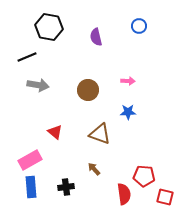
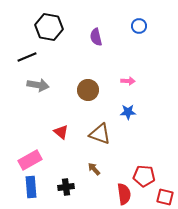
red triangle: moved 6 px right
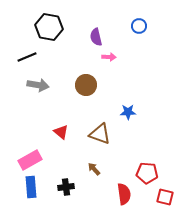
pink arrow: moved 19 px left, 24 px up
brown circle: moved 2 px left, 5 px up
red pentagon: moved 3 px right, 3 px up
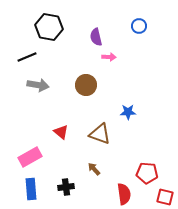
pink rectangle: moved 3 px up
blue rectangle: moved 2 px down
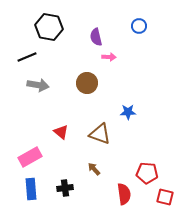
brown circle: moved 1 px right, 2 px up
black cross: moved 1 px left, 1 px down
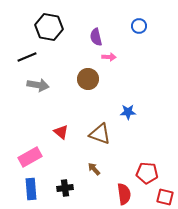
brown circle: moved 1 px right, 4 px up
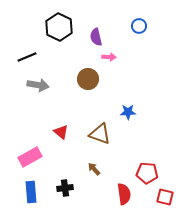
black hexagon: moved 10 px right; rotated 16 degrees clockwise
blue rectangle: moved 3 px down
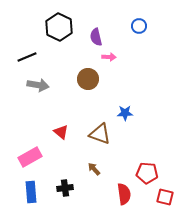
blue star: moved 3 px left, 1 px down
